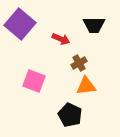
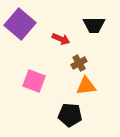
black pentagon: rotated 20 degrees counterclockwise
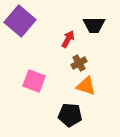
purple square: moved 3 px up
red arrow: moved 7 px right; rotated 84 degrees counterclockwise
orange triangle: rotated 25 degrees clockwise
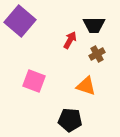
red arrow: moved 2 px right, 1 px down
brown cross: moved 18 px right, 9 px up
black pentagon: moved 5 px down
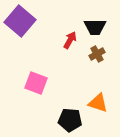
black trapezoid: moved 1 px right, 2 px down
pink square: moved 2 px right, 2 px down
orange triangle: moved 12 px right, 17 px down
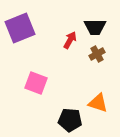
purple square: moved 7 px down; rotated 28 degrees clockwise
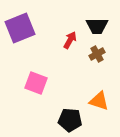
black trapezoid: moved 2 px right, 1 px up
orange triangle: moved 1 px right, 2 px up
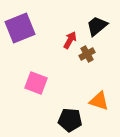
black trapezoid: rotated 140 degrees clockwise
brown cross: moved 10 px left
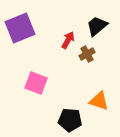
red arrow: moved 2 px left
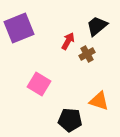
purple square: moved 1 px left
red arrow: moved 1 px down
pink square: moved 3 px right, 1 px down; rotated 10 degrees clockwise
